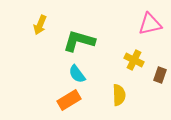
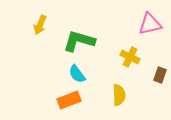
yellow cross: moved 4 px left, 3 px up
orange rectangle: rotated 10 degrees clockwise
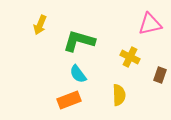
cyan semicircle: moved 1 px right
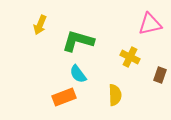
green L-shape: moved 1 px left
yellow semicircle: moved 4 px left
orange rectangle: moved 5 px left, 3 px up
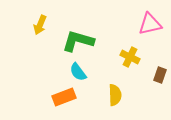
cyan semicircle: moved 2 px up
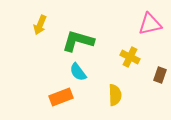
orange rectangle: moved 3 px left
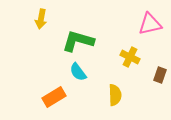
yellow arrow: moved 1 px right, 6 px up; rotated 12 degrees counterclockwise
orange rectangle: moved 7 px left; rotated 10 degrees counterclockwise
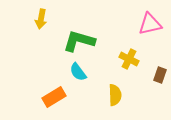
green L-shape: moved 1 px right
yellow cross: moved 1 px left, 2 px down
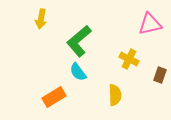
green L-shape: rotated 56 degrees counterclockwise
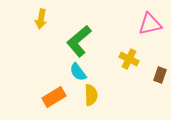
yellow semicircle: moved 24 px left
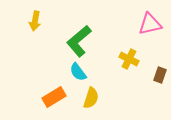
yellow arrow: moved 6 px left, 2 px down
yellow semicircle: moved 3 px down; rotated 20 degrees clockwise
